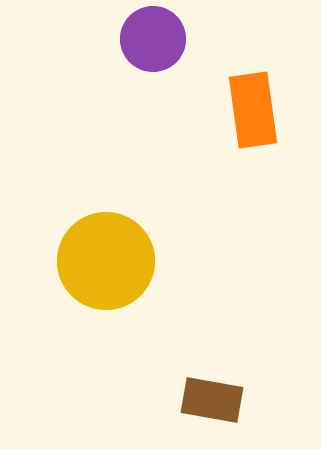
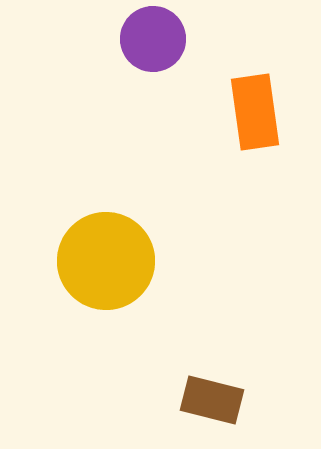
orange rectangle: moved 2 px right, 2 px down
brown rectangle: rotated 4 degrees clockwise
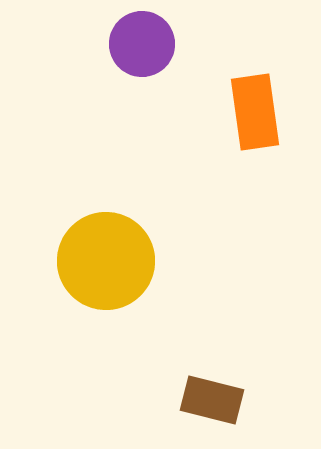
purple circle: moved 11 px left, 5 px down
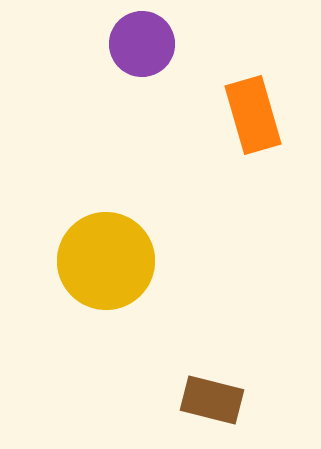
orange rectangle: moved 2 px left, 3 px down; rotated 8 degrees counterclockwise
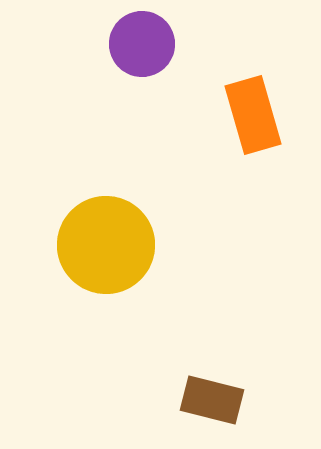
yellow circle: moved 16 px up
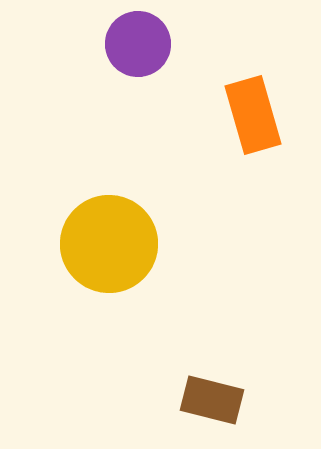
purple circle: moved 4 px left
yellow circle: moved 3 px right, 1 px up
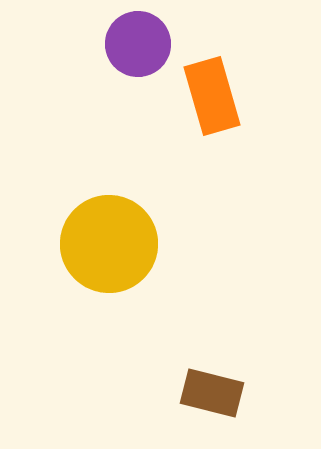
orange rectangle: moved 41 px left, 19 px up
brown rectangle: moved 7 px up
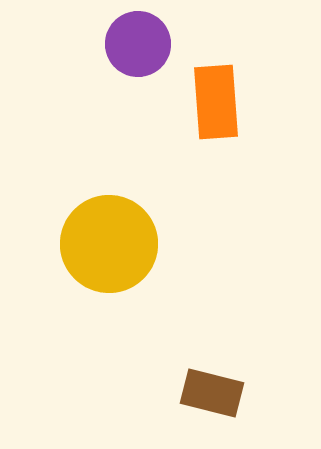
orange rectangle: moved 4 px right, 6 px down; rotated 12 degrees clockwise
